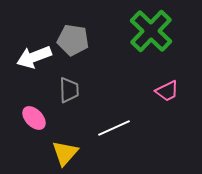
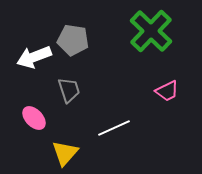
gray trapezoid: rotated 16 degrees counterclockwise
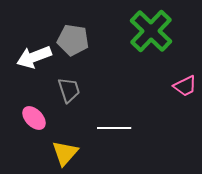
pink trapezoid: moved 18 px right, 5 px up
white line: rotated 24 degrees clockwise
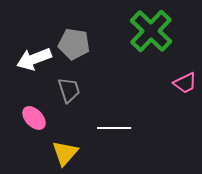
gray pentagon: moved 1 px right, 4 px down
white arrow: moved 2 px down
pink trapezoid: moved 3 px up
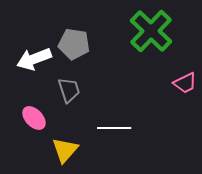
yellow triangle: moved 3 px up
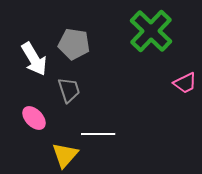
white arrow: rotated 100 degrees counterclockwise
white line: moved 16 px left, 6 px down
yellow triangle: moved 5 px down
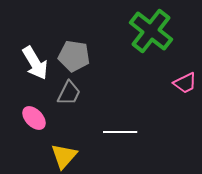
green cross: rotated 6 degrees counterclockwise
gray pentagon: moved 12 px down
white arrow: moved 1 px right, 4 px down
gray trapezoid: moved 3 px down; rotated 44 degrees clockwise
white line: moved 22 px right, 2 px up
yellow triangle: moved 1 px left, 1 px down
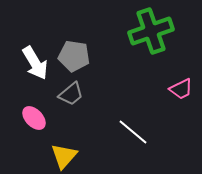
green cross: rotated 33 degrees clockwise
pink trapezoid: moved 4 px left, 6 px down
gray trapezoid: moved 2 px right, 1 px down; rotated 24 degrees clockwise
white line: moved 13 px right; rotated 40 degrees clockwise
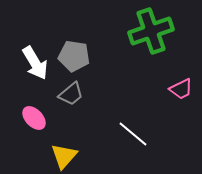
white line: moved 2 px down
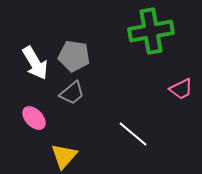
green cross: rotated 9 degrees clockwise
gray trapezoid: moved 1 px right, 1 px up
